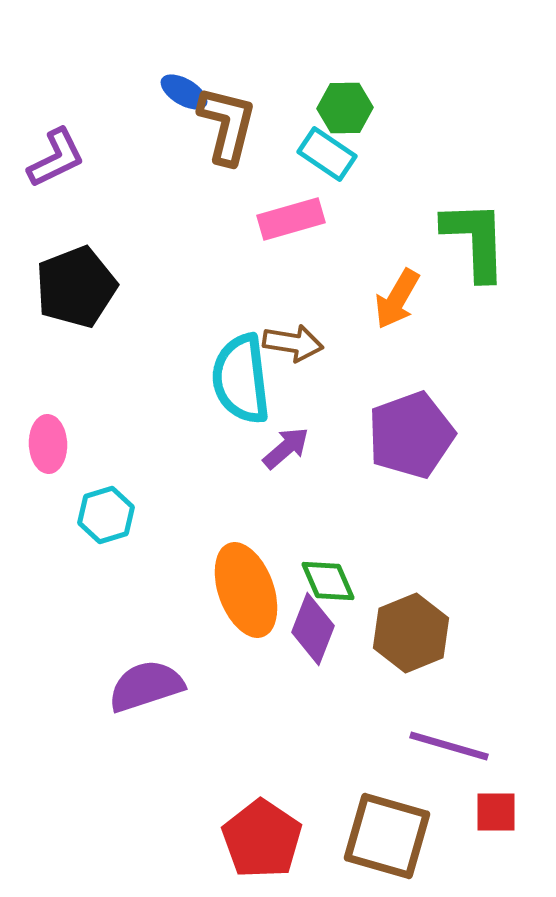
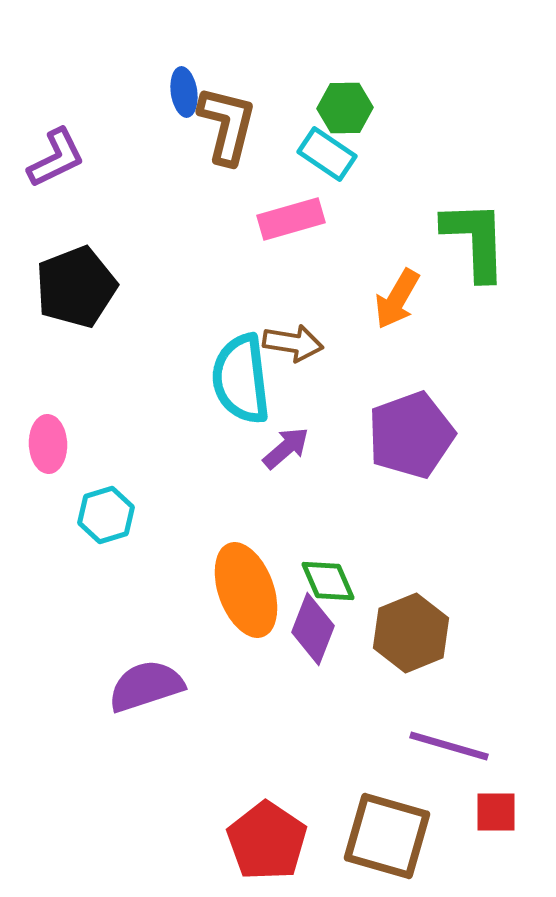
blue ellipse: rotated 51 degrees clockwise
red pentagon: moved 5 px right, 2 px down
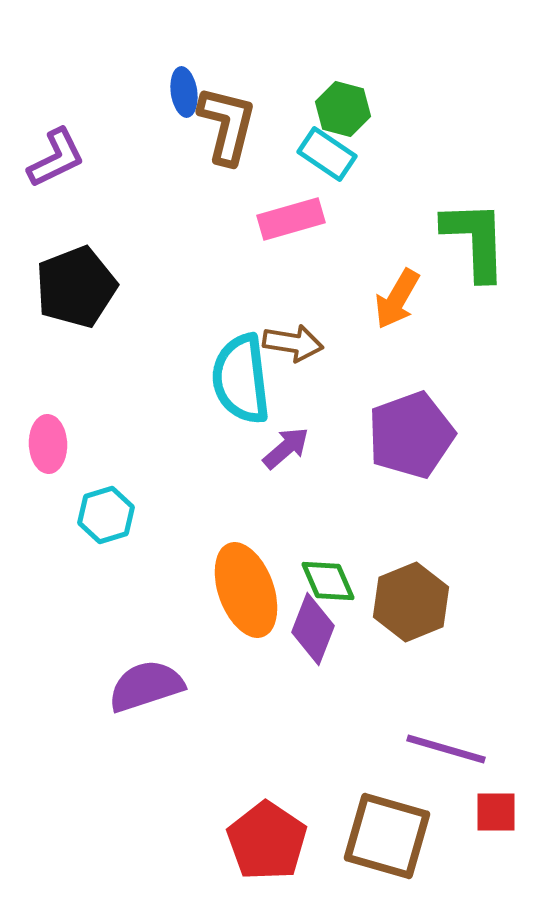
green hexagon: moved 2 px left, 1 px down; rotated 16 degrees clockwise
brown hexagon: moved 31 px up
purple line: moved 3 px left, 3 px down
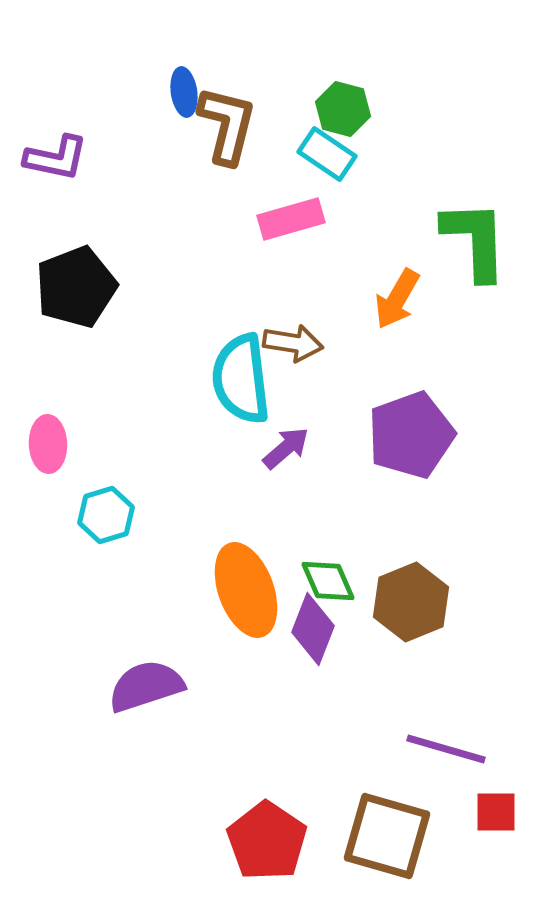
purple L-shape: rotated 38 degrees clockwise
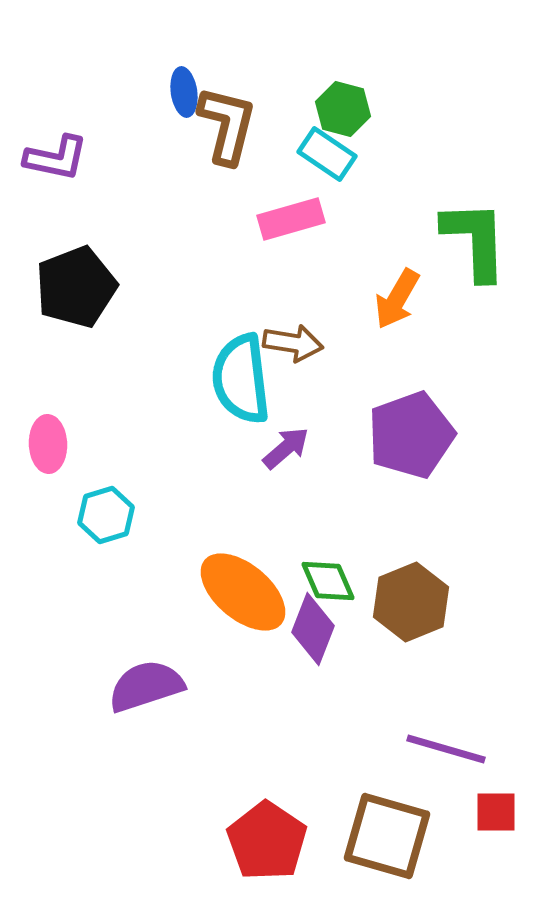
orange ellipse: moved 3 px left, 2 px down; rotated 30 degrees counterclockwise
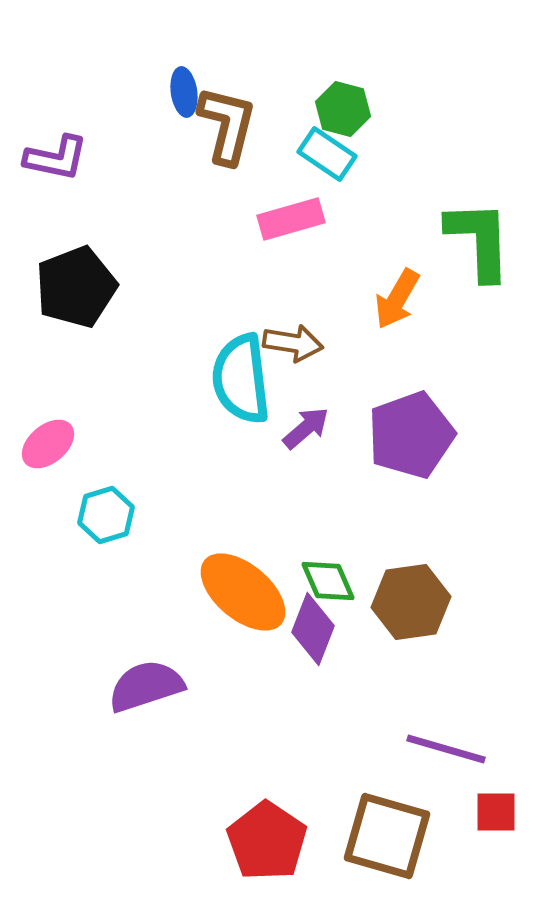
green L-shape: moved 4 px right
pink ellipse: rotated 52 degrees clockwise
purple arrow: moved 20 px right, 20 px up
brown hexagon: rotated 14 degrees clockwise
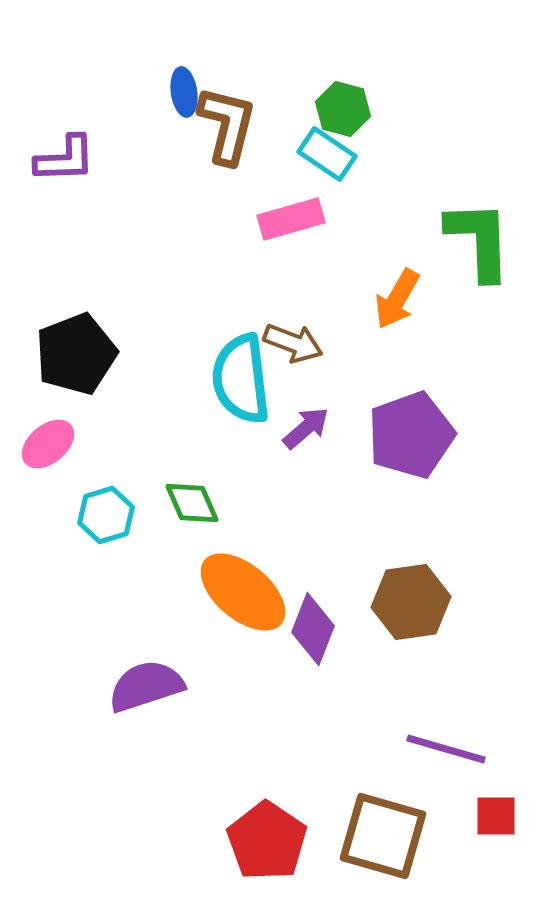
purple L-shape: moved 9 px right, 1 px down; rotated 14 degrees counterclockwise
black pentagon: moved 67 px down
brown arrow: rotated 12 degrees clockwise
green diamond: moved 136 px left, 78 px up
red square: moved 4 px down
brown square: moved 4 px left
